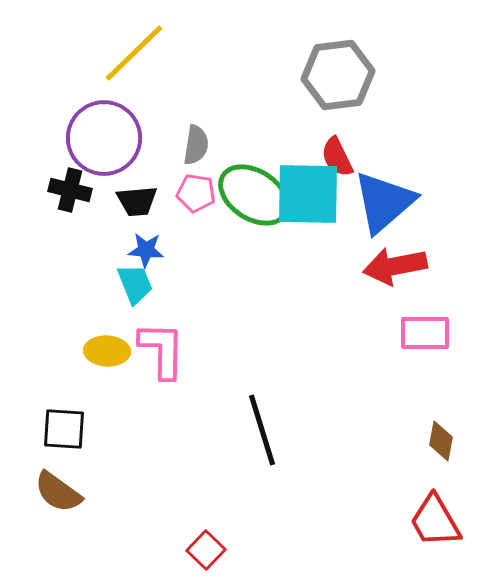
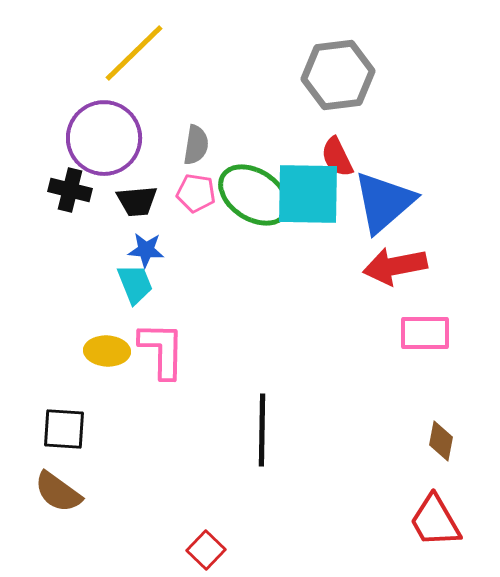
black line: rotated 18 degrees clockwise
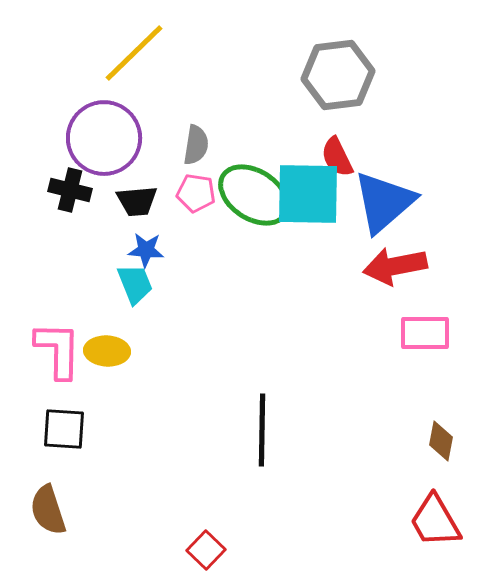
pink L-shape: moved 104 px left
brown semicircle: moved 10 px left, 18 px down; rotated 36 degrees clockwise
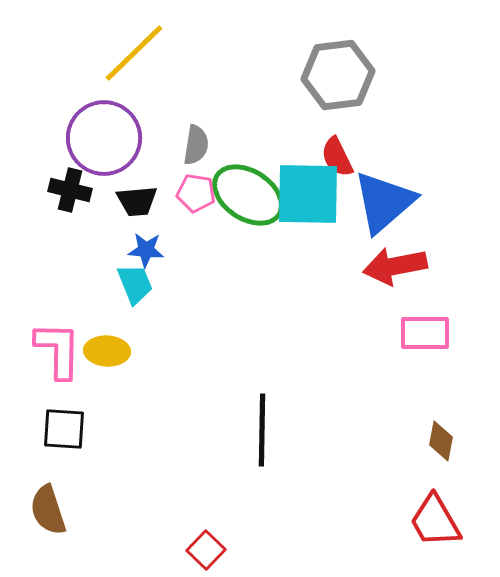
green ellipse: moved 6 px left
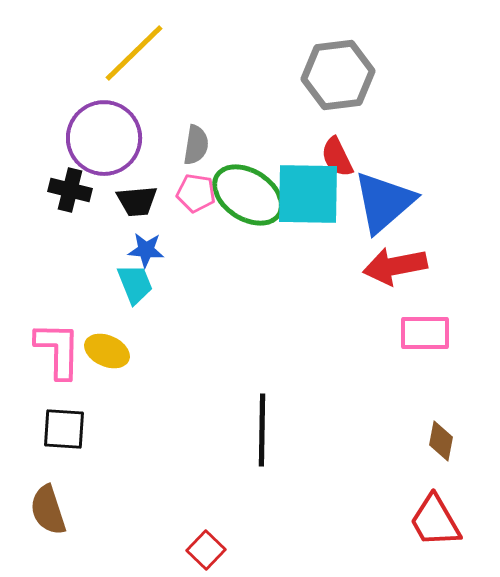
yellow ellipse: rotated 21 degrees clockwise
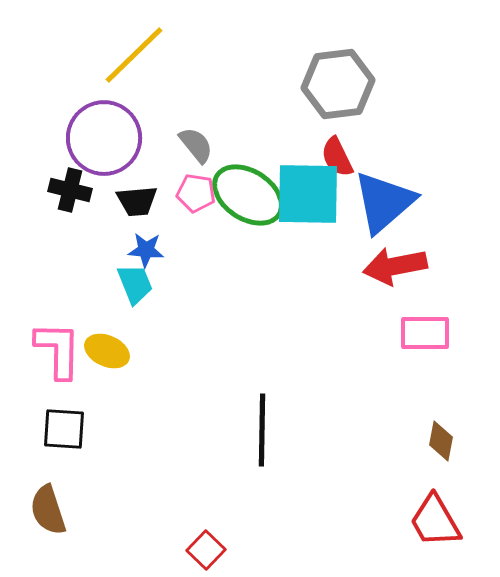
yellow line: moved 2 px down
gray hexagon: moved 9 px down
gray semicircle: rotated 48 degrees counterclockwise
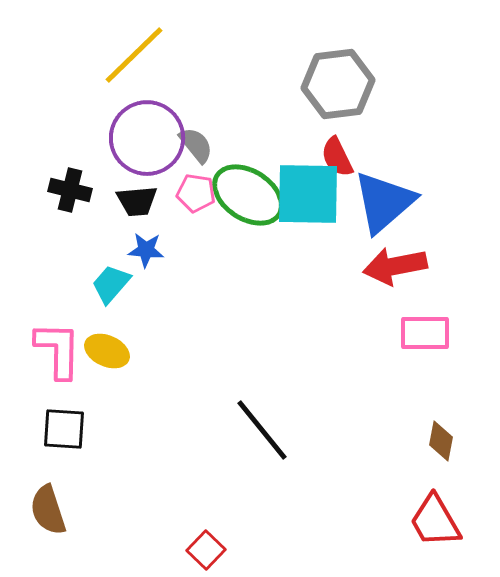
purple circle: moved 43 px right
cyan trapezoid: moved 24 px left; rotated 117 degrees counterclockwise
black line: rotated 40 degrees counterclockwise
